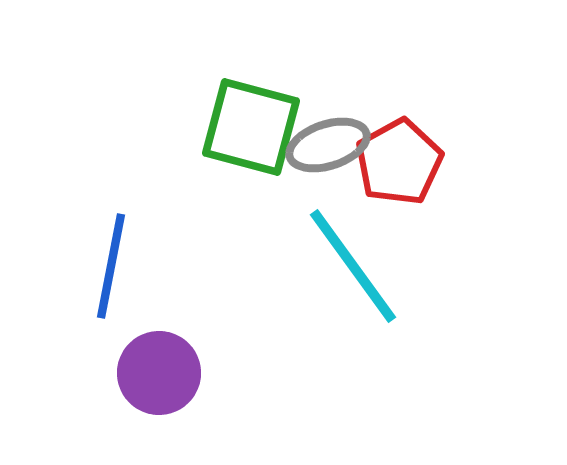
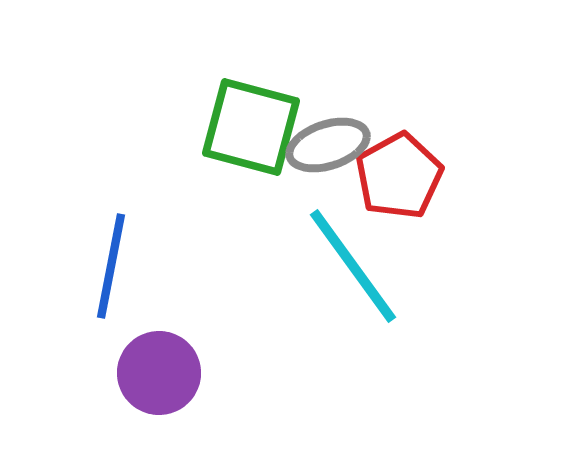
red pentagon: moved 14 px down
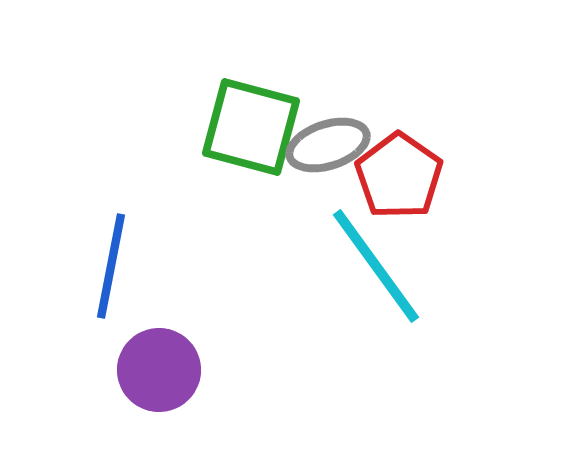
red pentagon: rotated 8 degrees counterclockwise
cyan line: moved 23 px right
purple circle: moved 3 px up
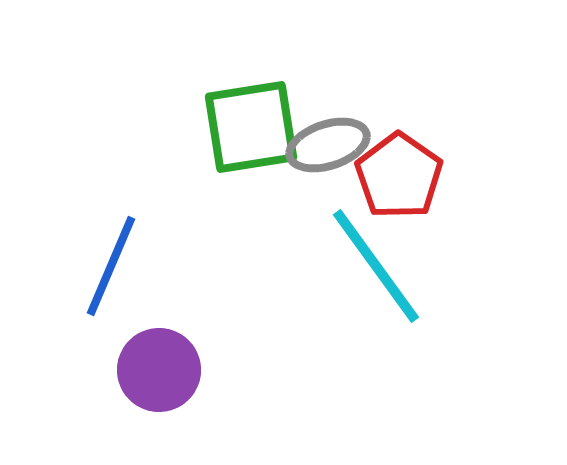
green square: rotated 24 degrees counterclockwise
blue line: rotated 12 degrees clockwise
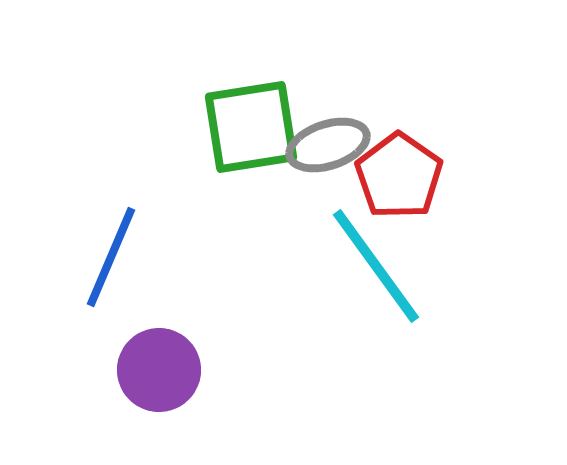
blue line: moved 9 px up
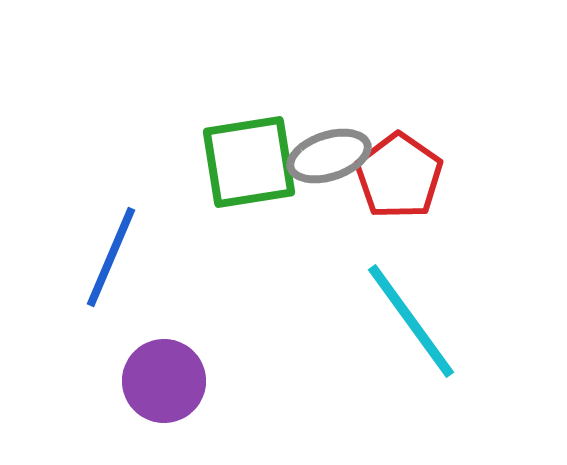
green square: moved 2 px left, 35 px down
gray ellipse: moved 1 px right, 11 px down
cyan line: moved 35 px right, 55 px down
purple circle: moved 5 px right, 11 px down
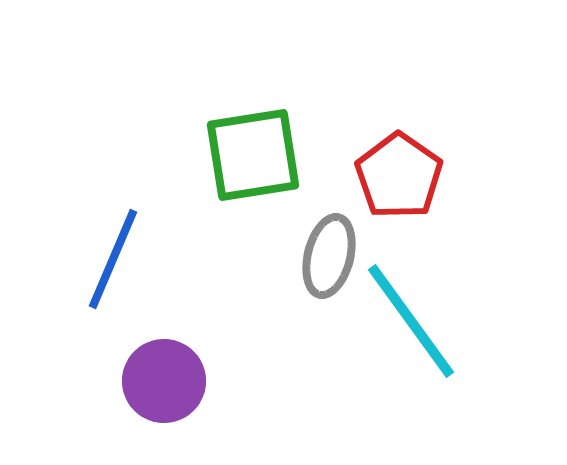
gray ellipse: moved 100 px down; rotated 58 degrees counterclockwise
green square: moved 4 px right, 7 px up
blue line: moved 2 px right, 2 px down
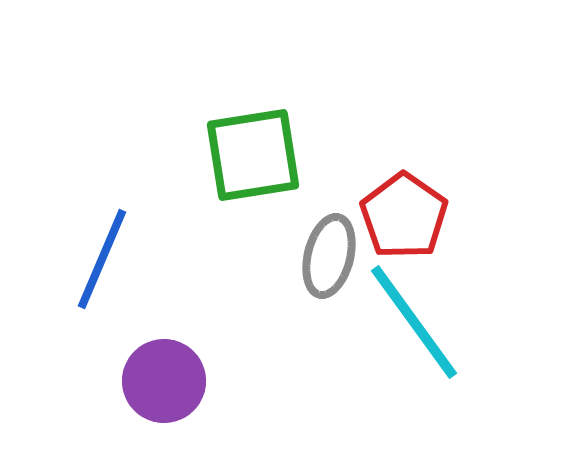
red pentagon: moved 5 px right, 40 px down
blue line: moved 11 px left
cyan line: moved 3 px right, 1 px down
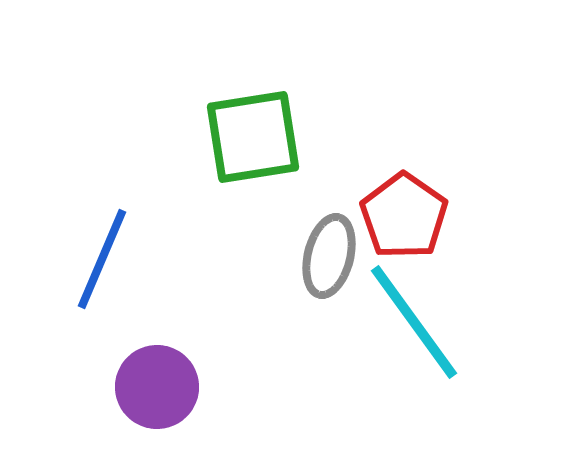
green square: moved 18 px up
purple circle: moved 7 px left, 6 px down
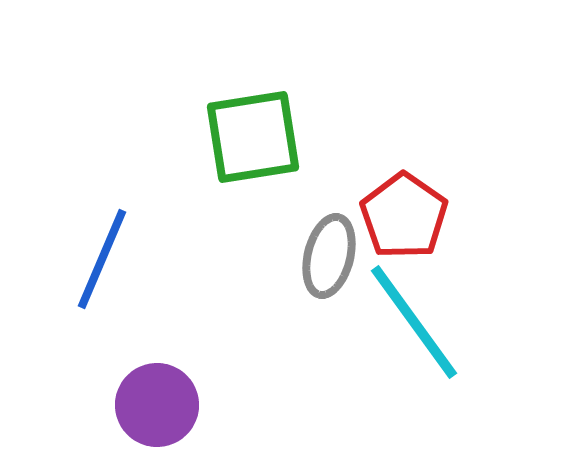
purple circle: moved 18 px down
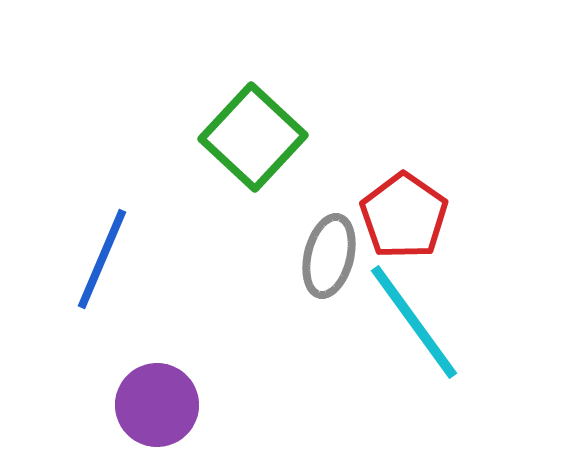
green square: rotated 38 degrees counterclockwise
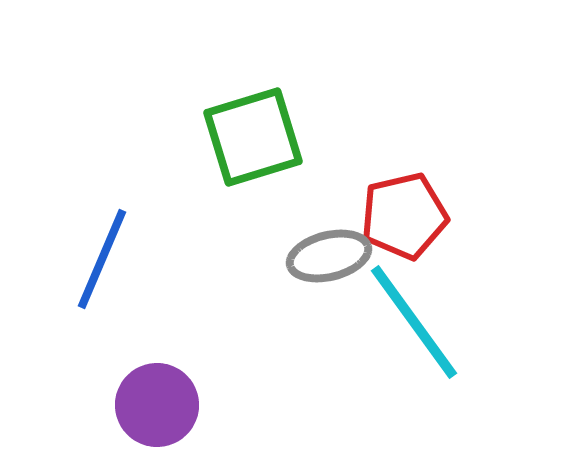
green square: rotated 30 degrees clockwise
red pentagon: rotated 24 degrees clockwise
gray ellipse: rotated 62 degrees clockwise
